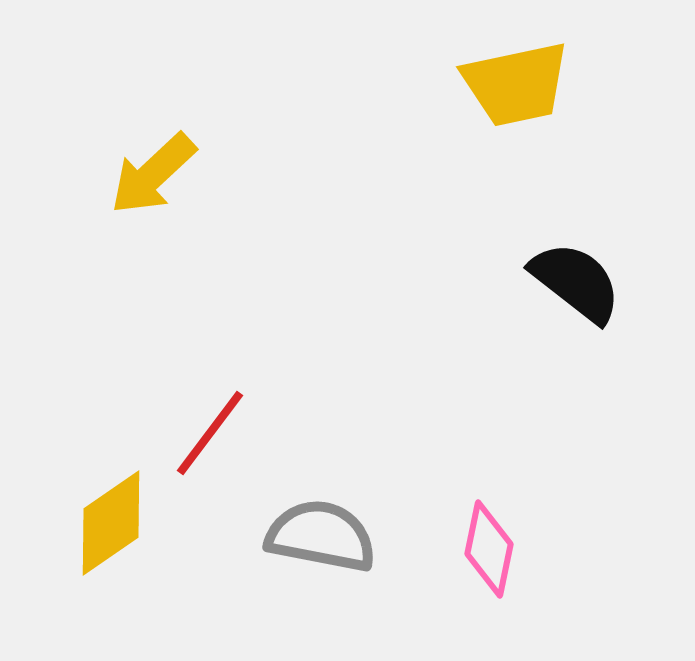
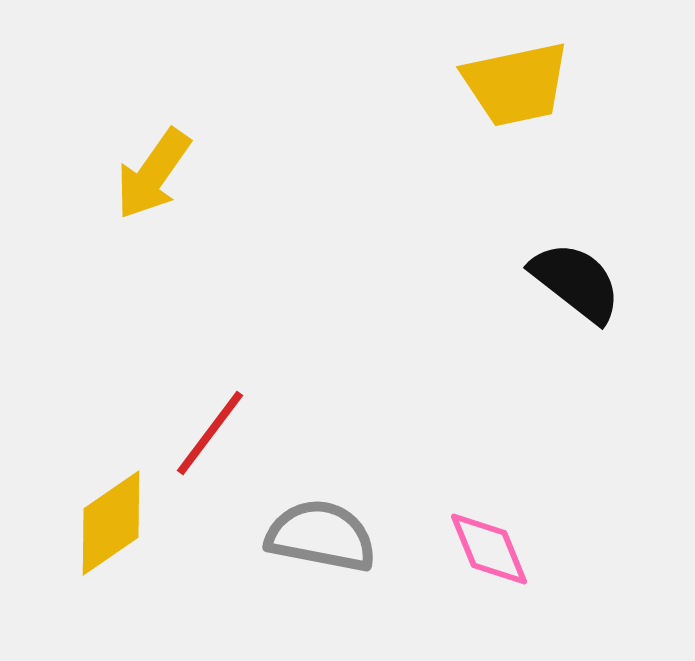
yellow arrow: rotated 12 degrees counterclockwise
pink diamond: rotated 34 degrees counterclockwise
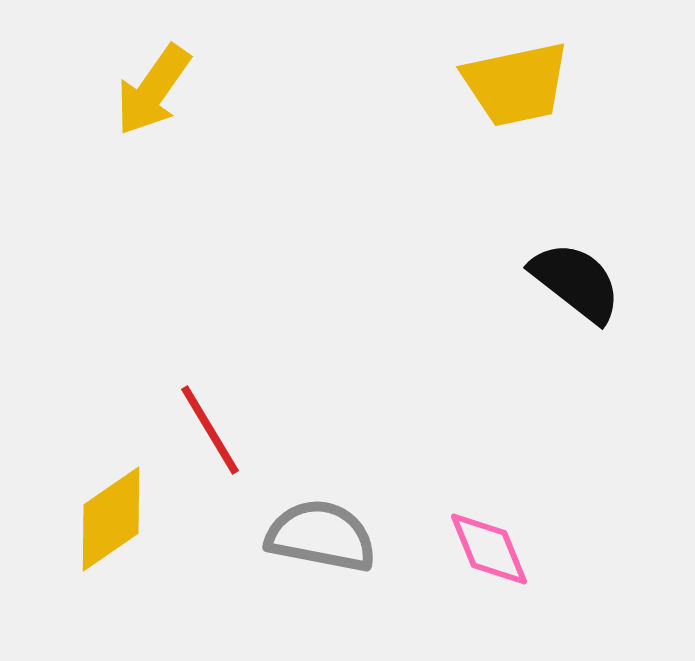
yellow arrow: moved 84 px up
red line: moved 3 px up; rotated 68 degrees counterclockwise
yellow diamond: moved 4 px up
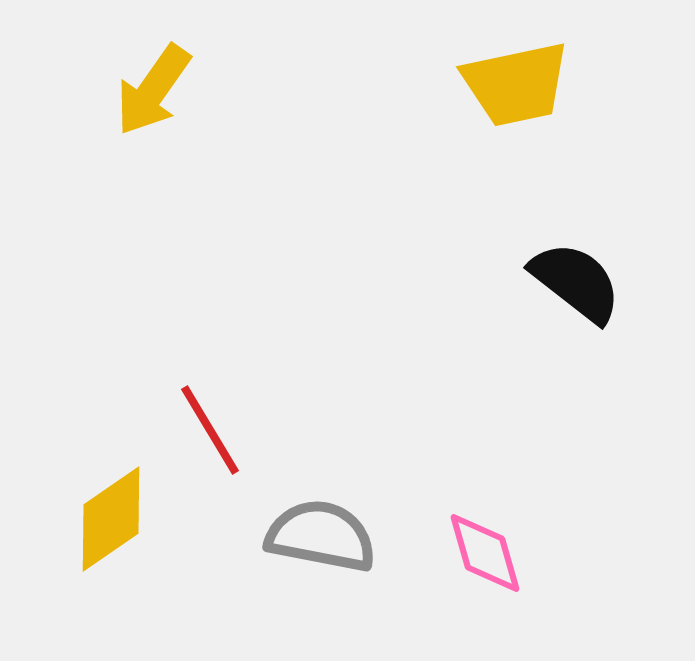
pink diamond: moved 4 px left, 4 px down; rotated 6 degrees clockwise
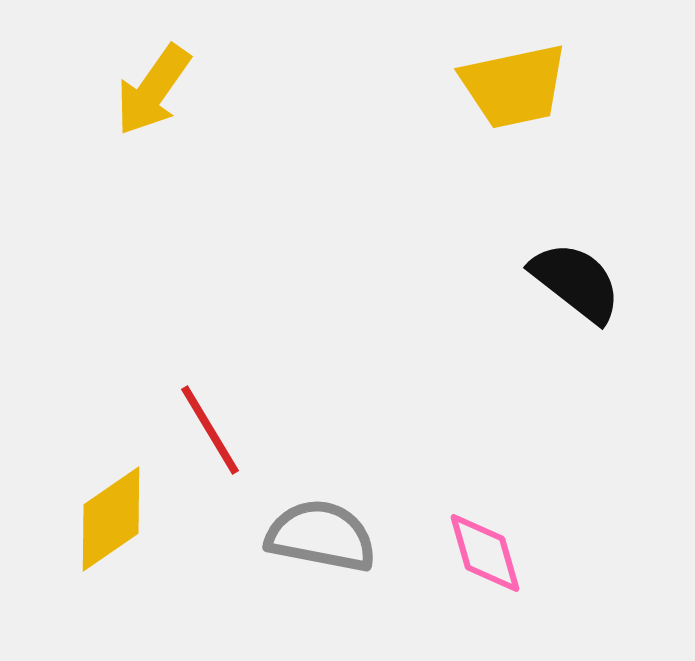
yellow trapezoid: moved 2 px left, 2 px down
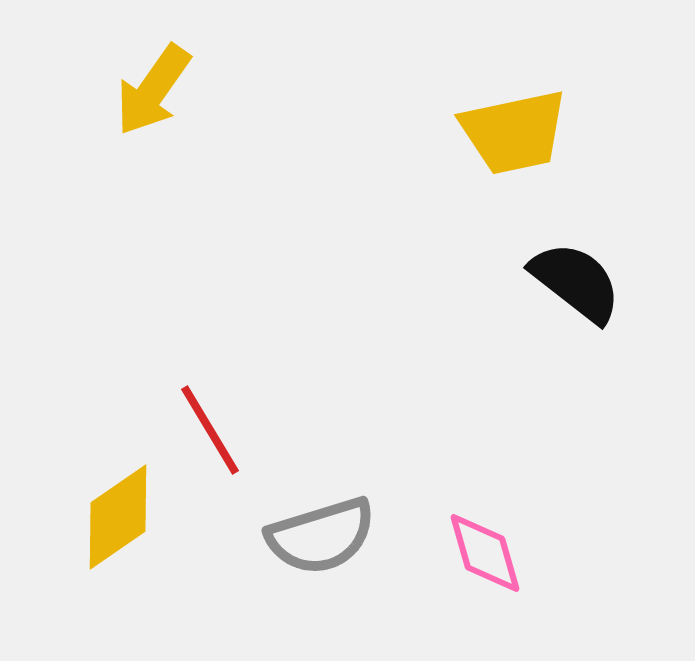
yellow trapezoid: moved 46 px down
yellow diamond: moved 7 px right, 2 px up
gray semicircle: rotated 152 degrees clockwise
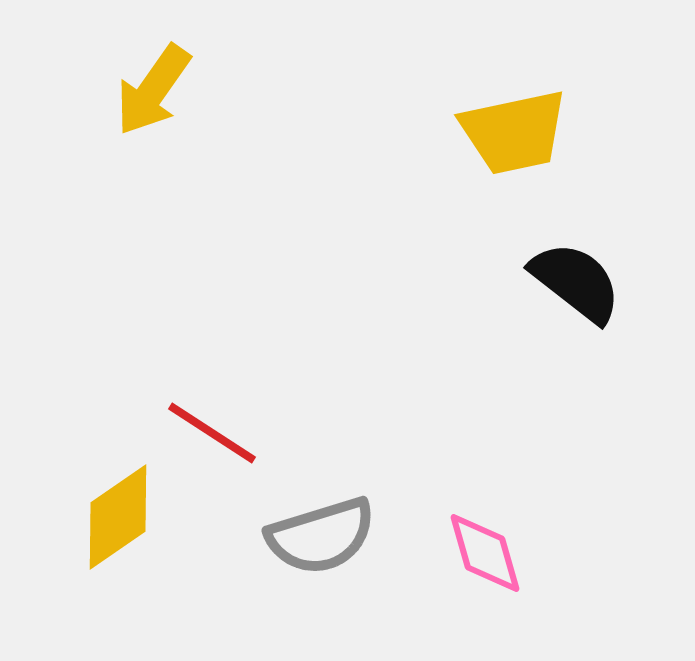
red line: moved 2 px right, 3 px down; rotated 26 degrees counterclockwise
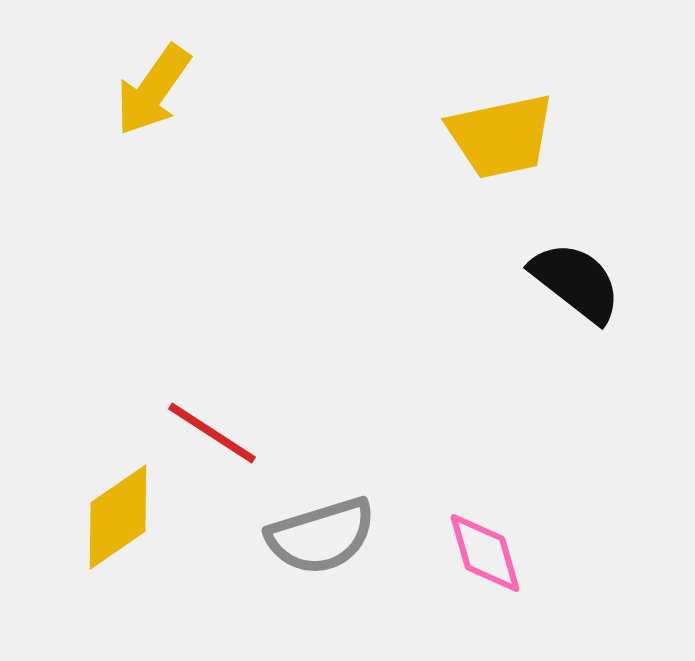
yellow trapezoid: moved 13 px left, 4 px down
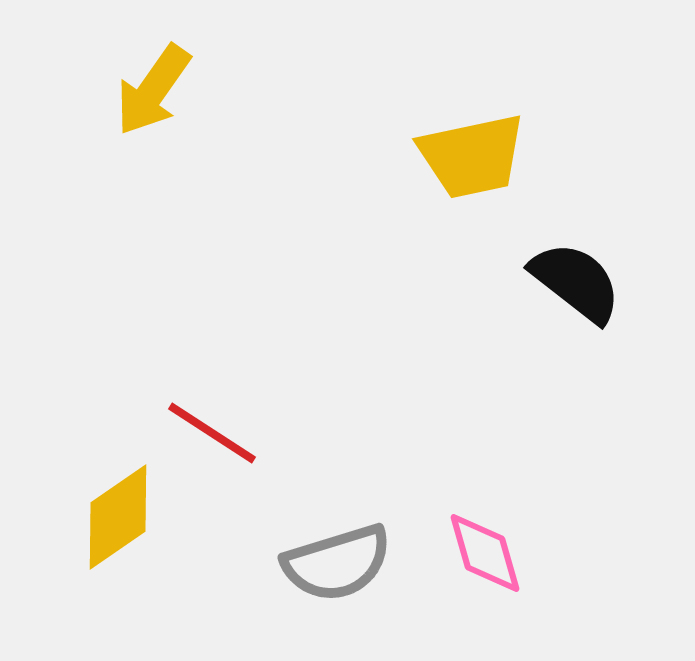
yellow trapezoid: moved 29 px left, 20 px down
gray semicircle: moved 16 px right, 27 px down
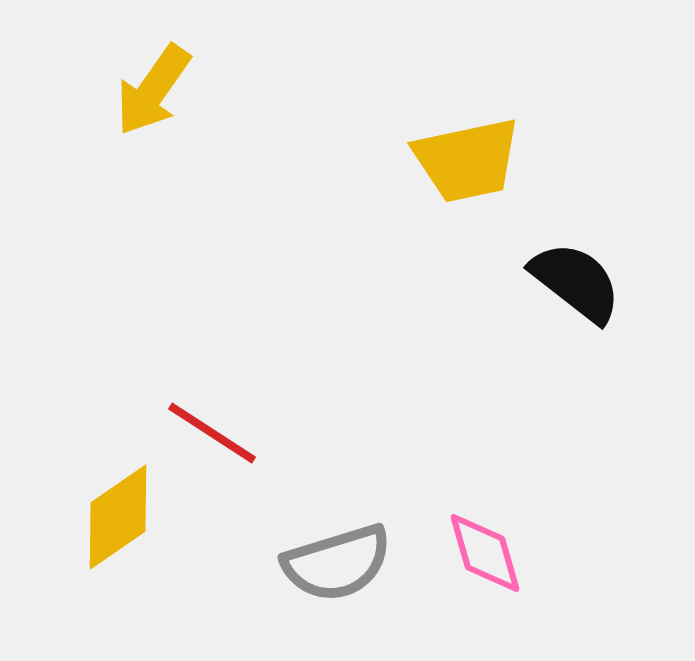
yellow trapezoid: moved 5 px left, 4 px down
